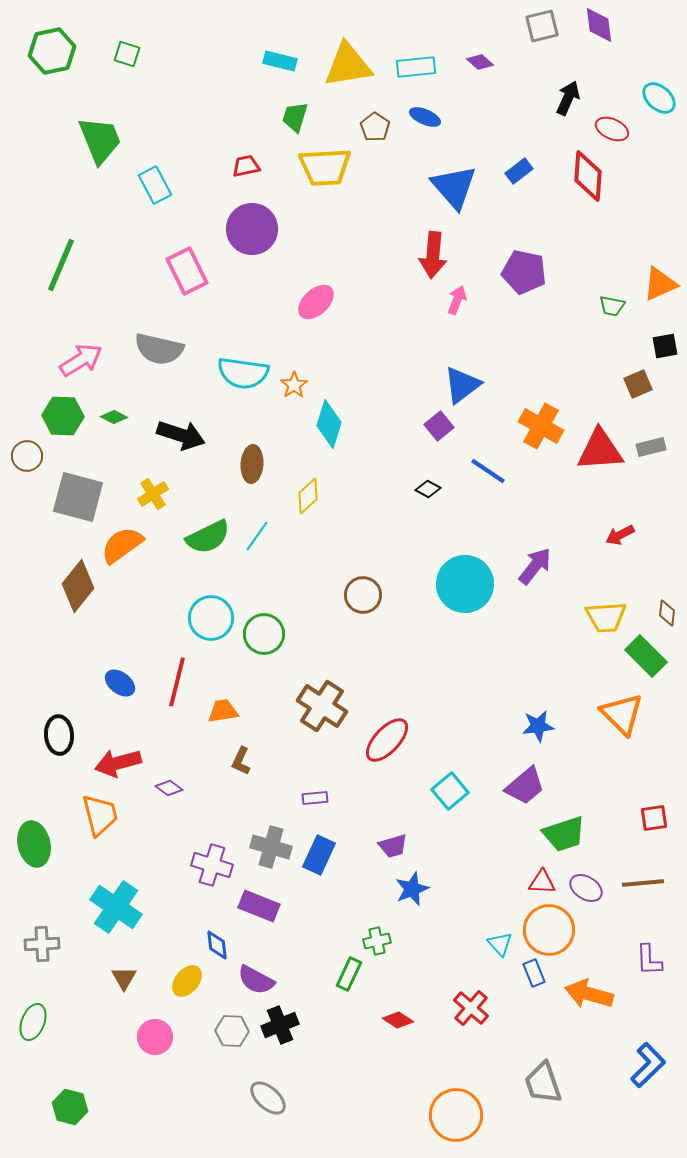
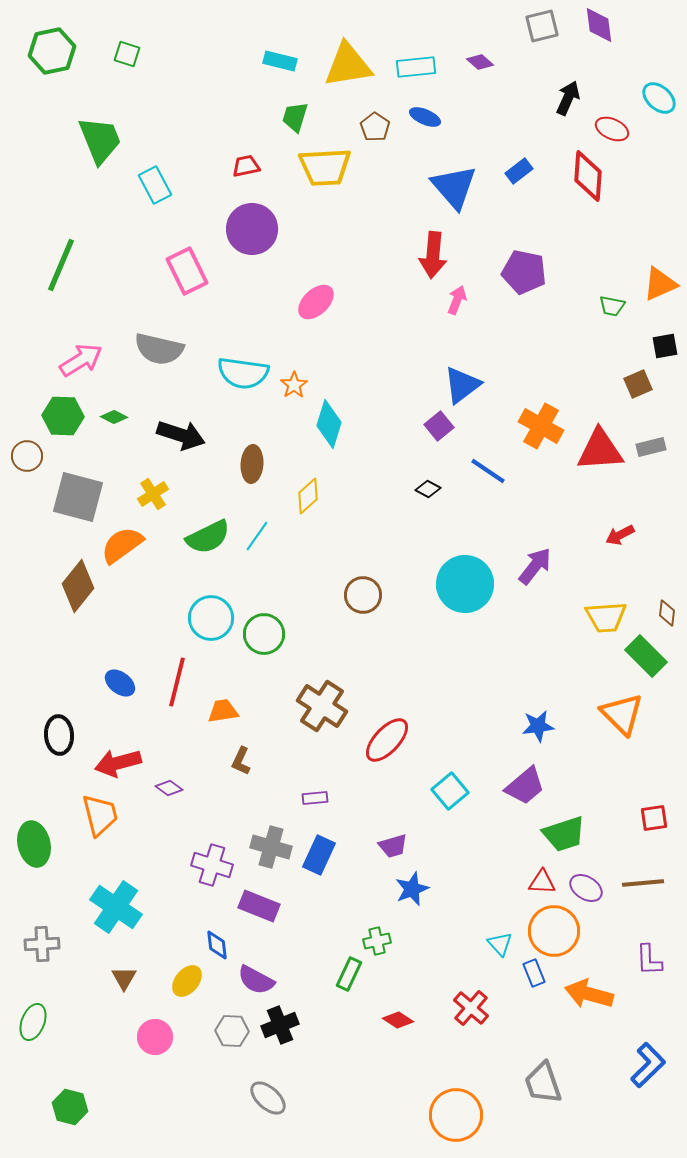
orange circle at (549, 930): moved 5 px right, 1 px down
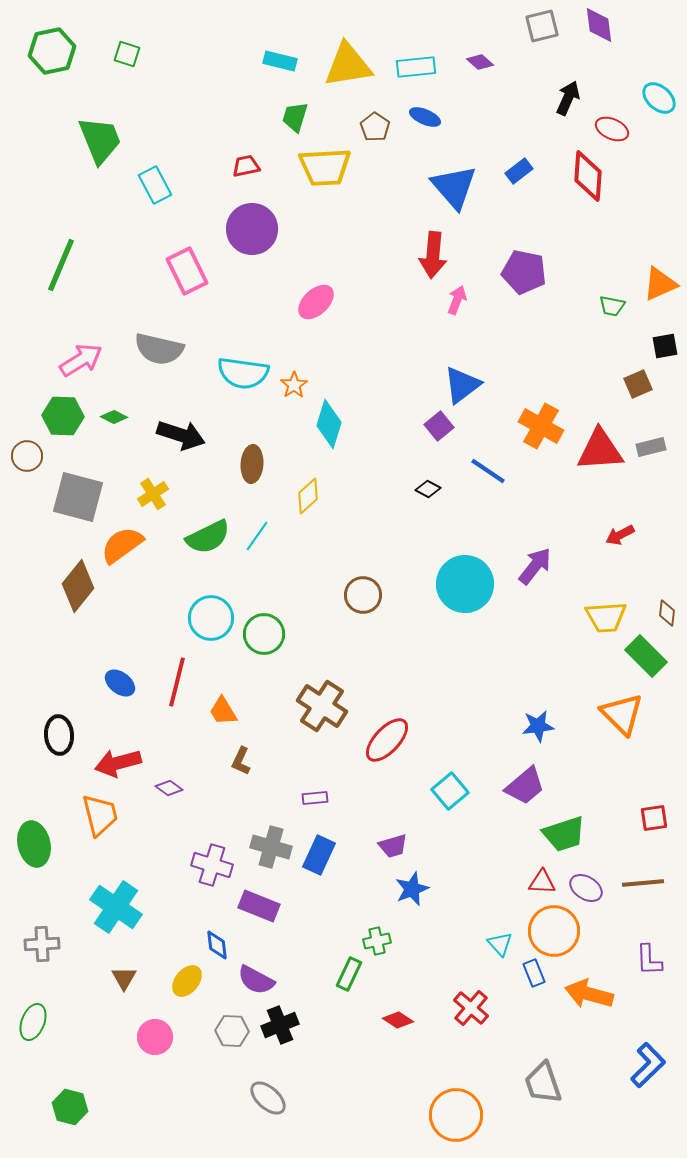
orange trapezoid at (223, 711): rotated 112 degrees counterclockwise
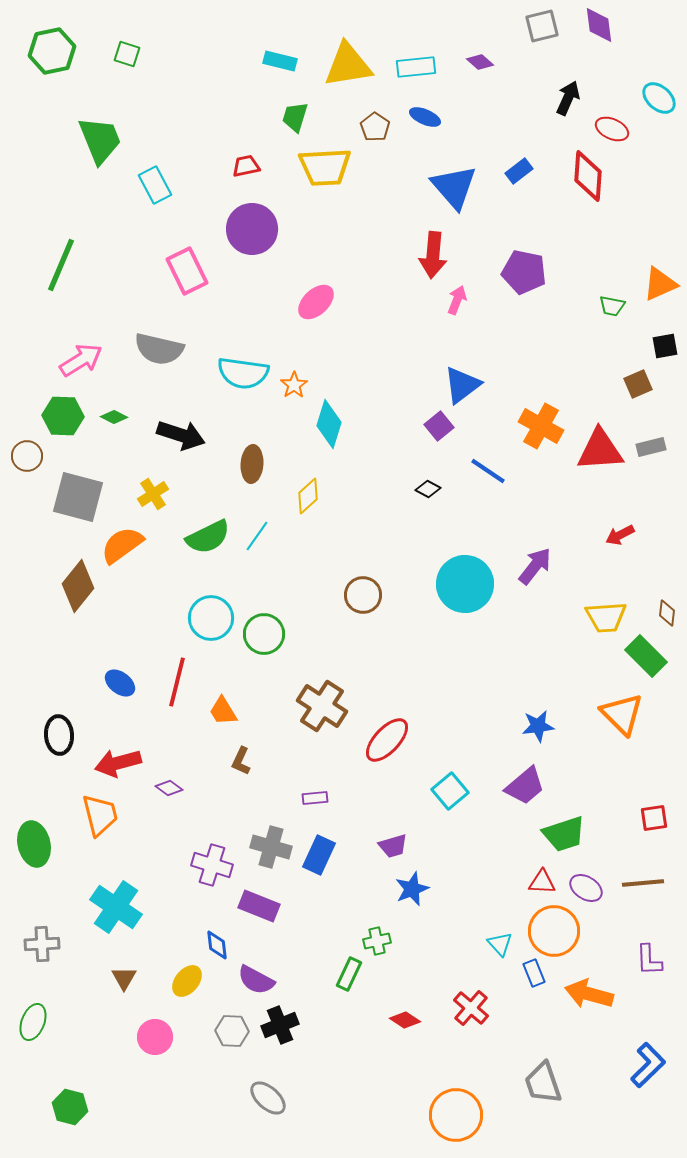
red diamond at (398, 1020): moved 7 px right
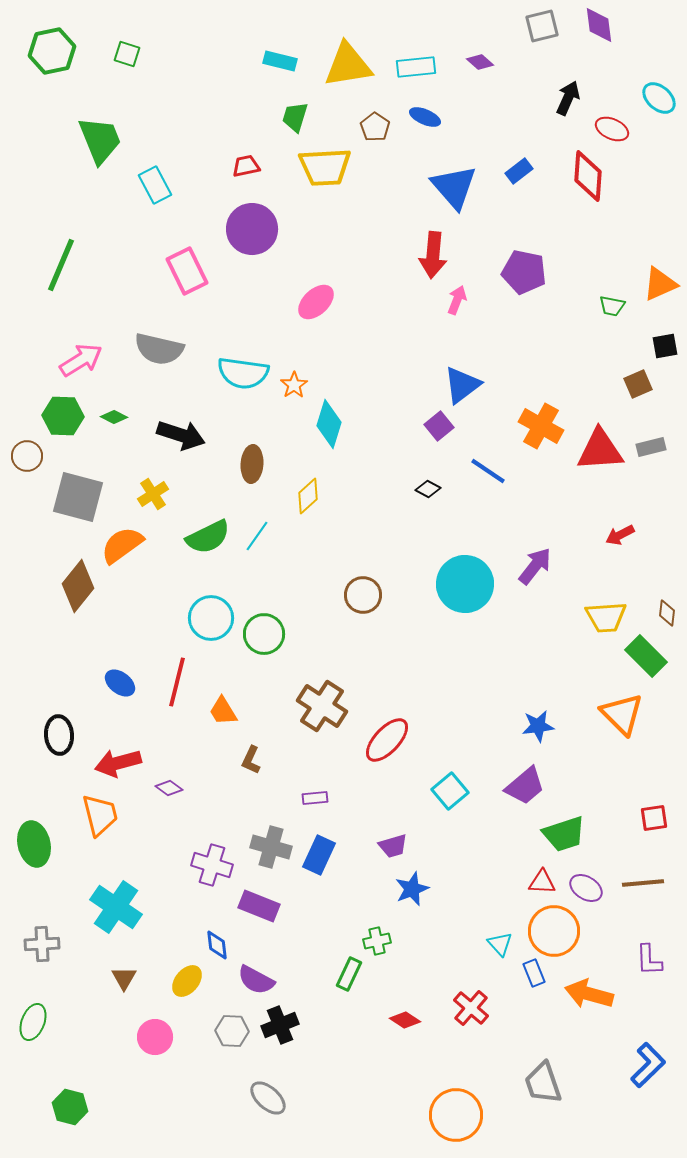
brown L-shape at (241, 761): moved 10 px right, 1 px up
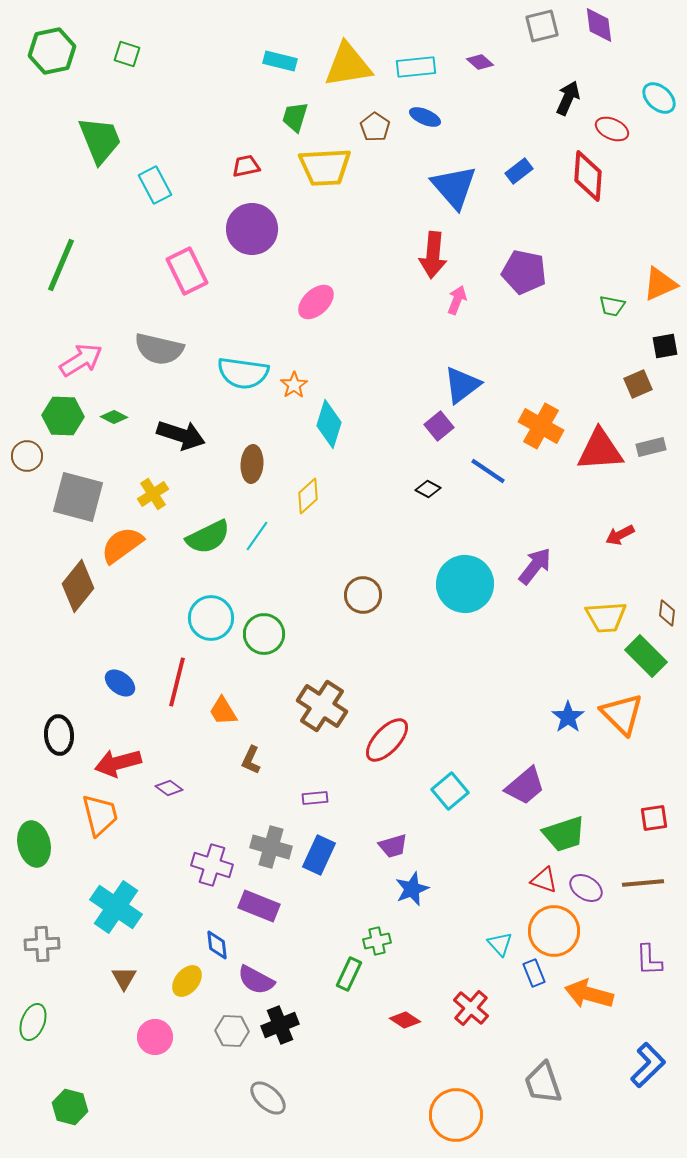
blue star at (538, 726): moved 30 px right, 9 px up; rotated 28 degrees counterclockwise
red triangle at (542, 882): moved 2 px right, 2 px up; rotated 16 degrees clockwise
